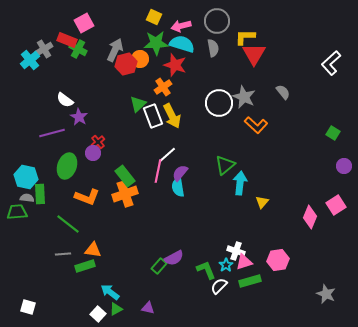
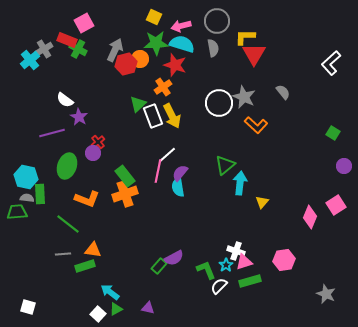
orange L-shape at (87, 197): moved 2 px down
pink hexagon at (278, 260): moved 6 px right
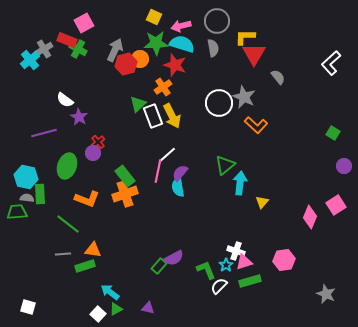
gray semicircle at (283, 92): moved 5 px left, 15 px up
purple line at (52, 133): moved 8 px left
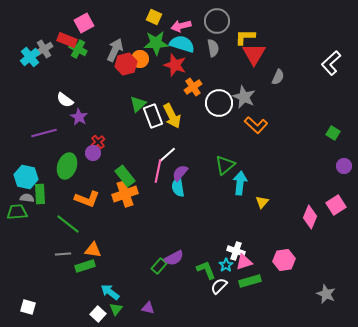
cyan cross at (30, 60): moved 3 px up
gray semicircle at (278, 77): rotated 63 degrees clockwise
orange cross at (163, 87): moved 30 px right
green triangle at (116, 309): rotated 24 degrees counterclockwise
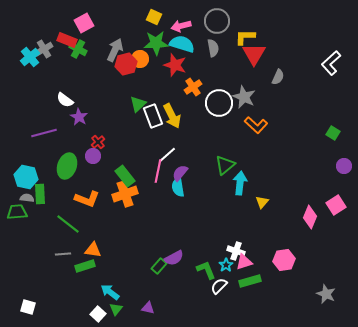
purple circle at (93, 153): moved 3 px down
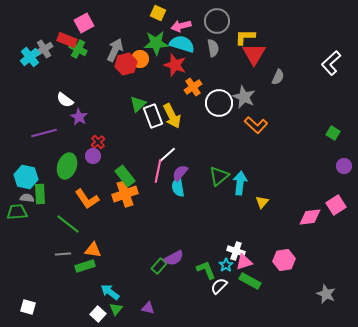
yellow square at (154, 17): moved 4 px right, 4 px up
green triangle at (225, 165): moved 6 px left, 11 px down
orange L-shape at (87, 199): rotated 35 degrees clockwise
pink diamond at (310, 217): rotated 60 degrees clockwise
green rectangle at (250, 281): rotated 45 degrees clockwise
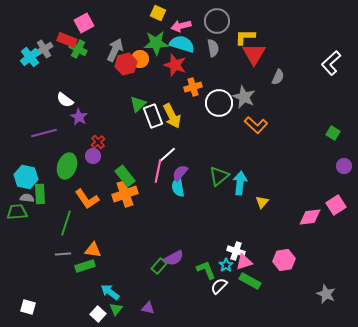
orange cross at (193, 87): rotated 18 degrees clockwise
green line at (68, 224): moved 2 px left, 1 px up; rotated 70 degrees clockwise
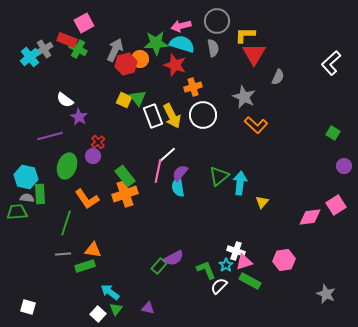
yellow square at (158, 13): moved 34 px left, 87 px down
yellow L-shape at (245, 37): moved 2 px up
white circle at (219, 103): moved 16 px left, 12 px down
green triangle at (138, 104): moved 6 px up; rotated 24 degrees counterclockwise
purple line at (44, 133): moved 6 px right, 3 px down
